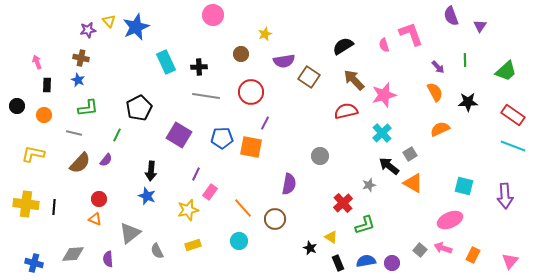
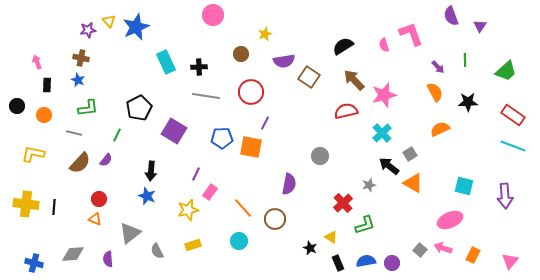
purple square at (179, 135): moved 5 px left, 4 px up
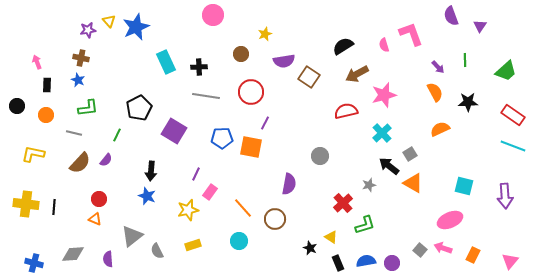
brown arrow at (354, 80): moved 3 px right, 6 px up; rotated 75 degrees counterclockwise
orange circle at (44, 115): moved 2 px right
gray triangle at (130, 233): moved 2 px right, 3 px down
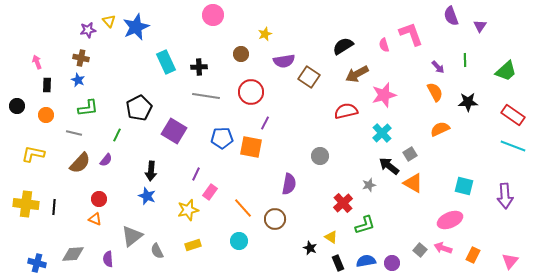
blue cross at (34, 263): moved 3 px right
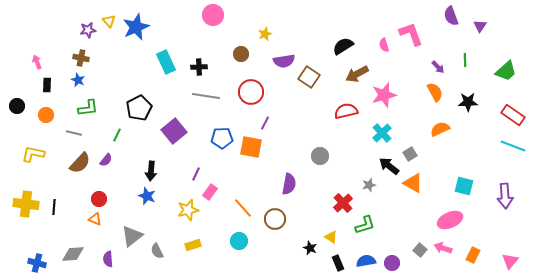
purple square at (174, 131): rotated 20 degrees clockwise
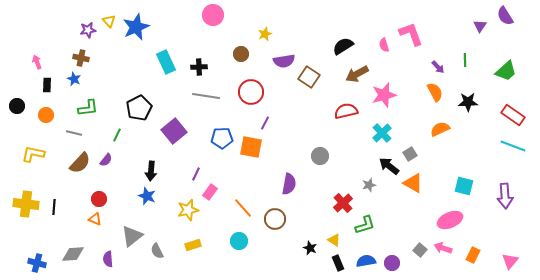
purple semicircle at (451, 16): moved 54 px right; rotated 12 degrees counterclockwise
blue star at (78, 80): moved 4 px left, 1 px up
yellow triangle at (331, 237): moved 3 px right, 3 px down
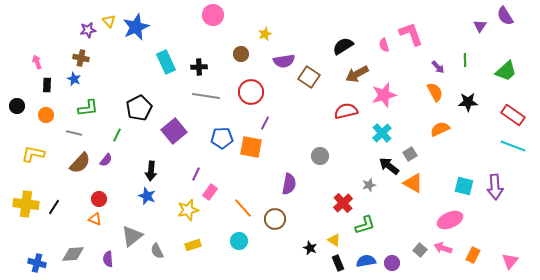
purple arrow at (505, 196): moved 10 px left, 9 px up
black line at (54, 207): rotated 28 degrees clockwise
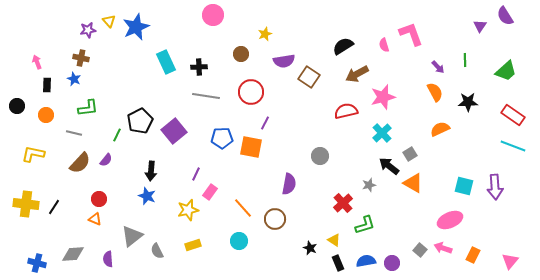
pink star at (384, 95): moved 1 px left, 2 px down
black pentagon at (139, 108): moved 1 px right, 13 px down
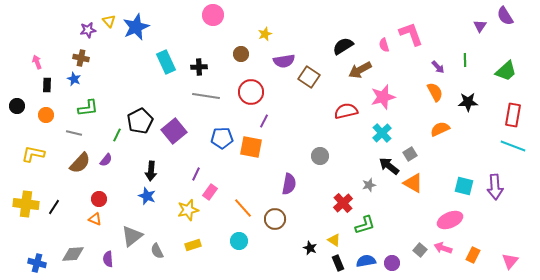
brown arrow at (357, 74): moved 3 px right, 4 px up
red rectangle at (513, 115): rotated 65 degrees clockwise
purple line at (265, 123): moved 1 px left, 2 px up
